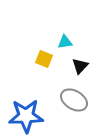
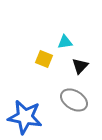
blue star: moved 1 px left, 1 px down; rotated 12 degrees clockwise
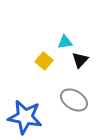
yellow square: moved 2 px down; rotated 18 degrees clockwise
black triangle: moved 6 px up
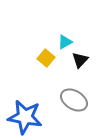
cyan triangle: rotated 21 degrees counterclockwise
yellow square: moved 2 px right, 3 px up
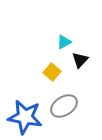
cyan triangle: moved 1 px left
yellow square: moved 6 px right, 14 px down
gray ellipse: moved 10 px left, 6 px down; rotated 64 degrees counterclockwise
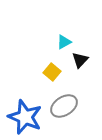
blue star: rotated 12 degrees clockwise
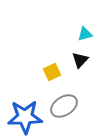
cyan triangle: moved 21 px right, 8 px up; rotated 14 degrees clockwise
yellow square: rotated 24 degrees clockwise
blue star: rotated 24 degrees counterclockwise
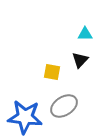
cyan triangle: rotated 14 degrees clockwise
yellow square: rotated 36 degrees clockwise
blue star: rotated 8 degrees clockwise
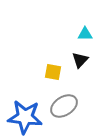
yellow square: moved 1 px right
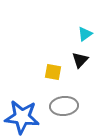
cyan triangle: rotated 35 degrees counterclockwise
gray ellipse: rotated 28 degrees clockwise
blue star: moved 3 px left
